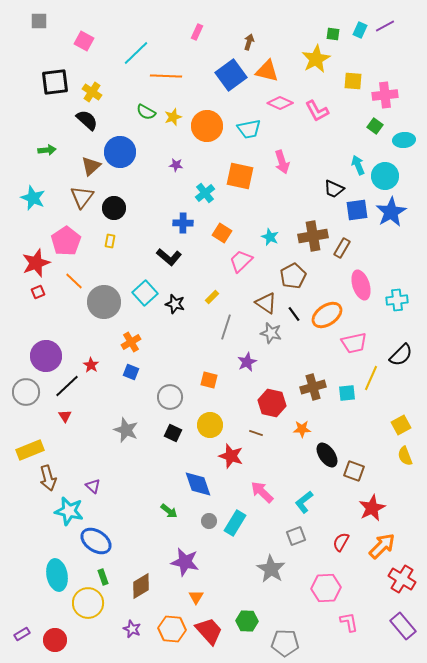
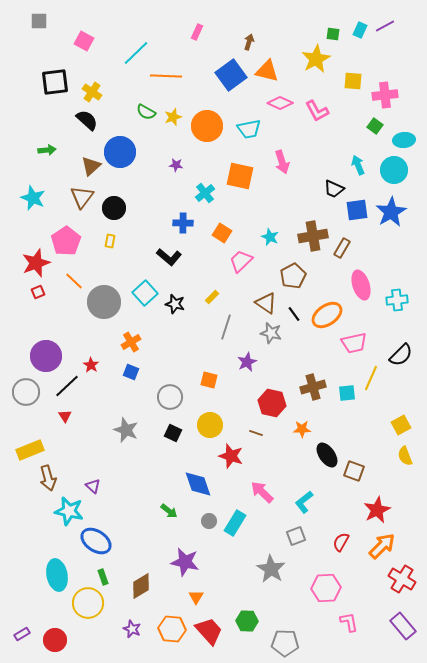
cyan circle at (385, 176): moved 9 px right, 6 px up
red star at (372, 508): moved 5 px right, 2 px down
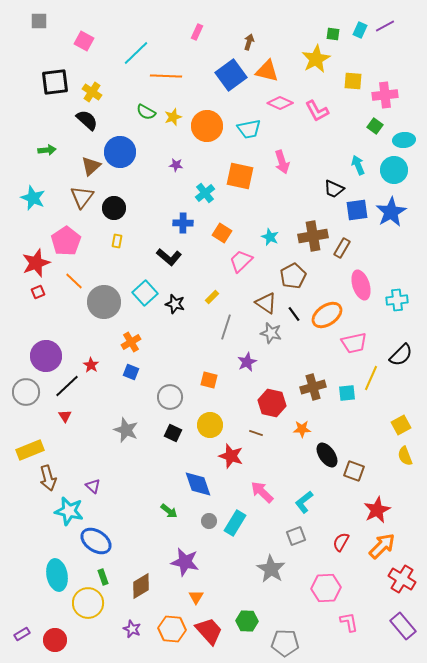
yellow rectangle at (110, 241): moved 7 px right
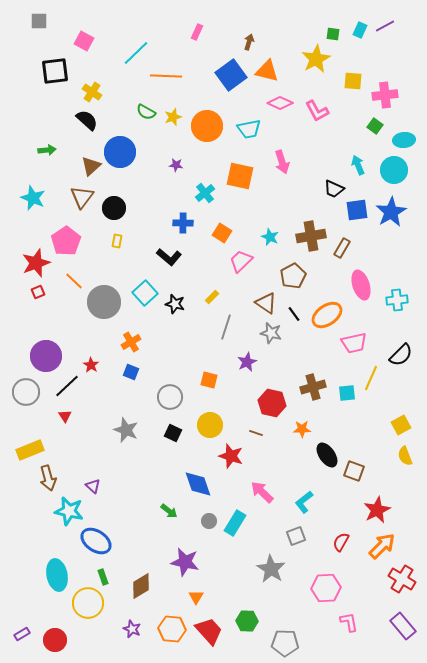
black square at (55, 82): moved 11 px up
brown cross at (313, 236): moved 2 px left
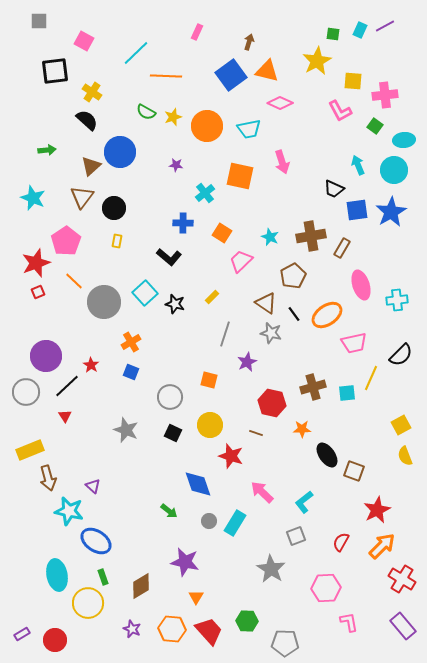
yellow star at (316, 59): moved 1 px right, 2 px down
pink L-shape at (317, 111): moved 23 px right
gray line at (226, 327): moved 1 px left, 7 px down
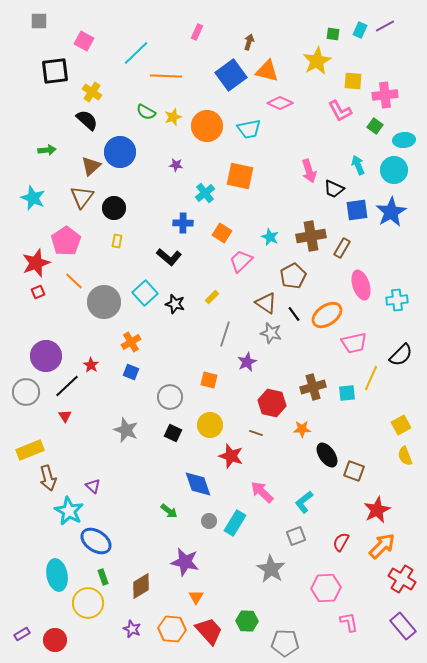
pink arrow at (282, 162): moved 27 px right, 9 px down
cyan star at (69, 511): rotated 16 degrees clockwise
